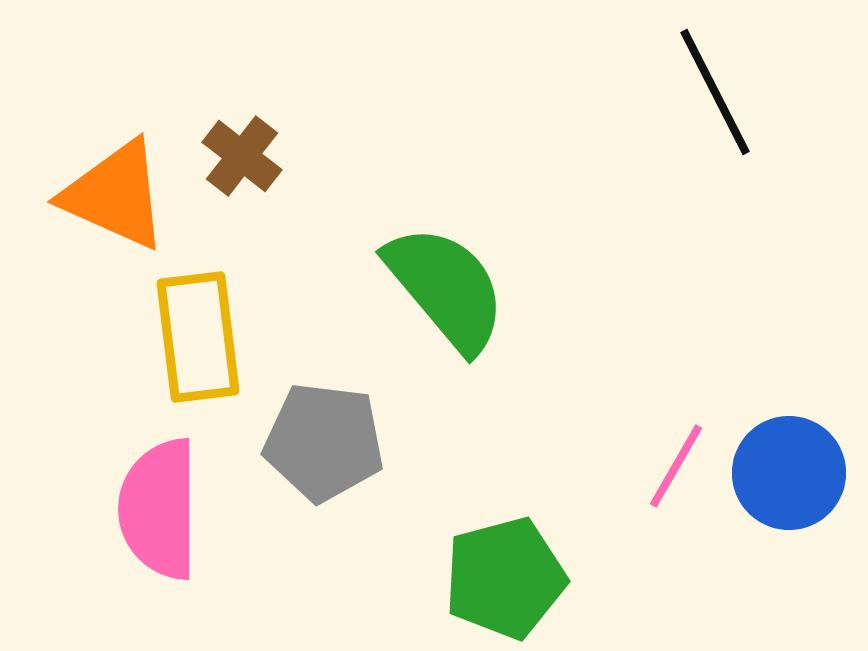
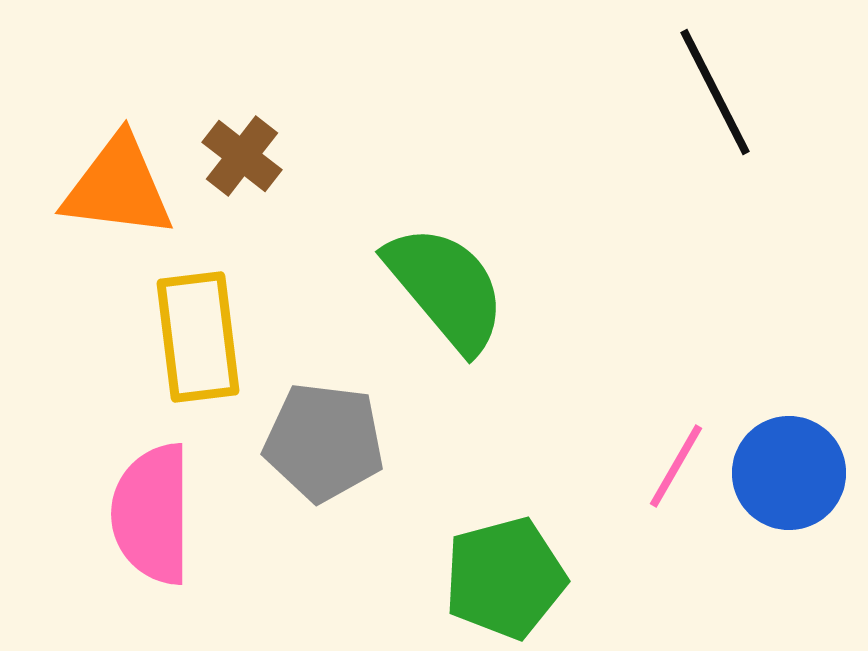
orange triangle: moved 3 px right, 8 px up; rotated 17 degrees counterclockwise
pink semicircle: moved 7 px left, 5 px down
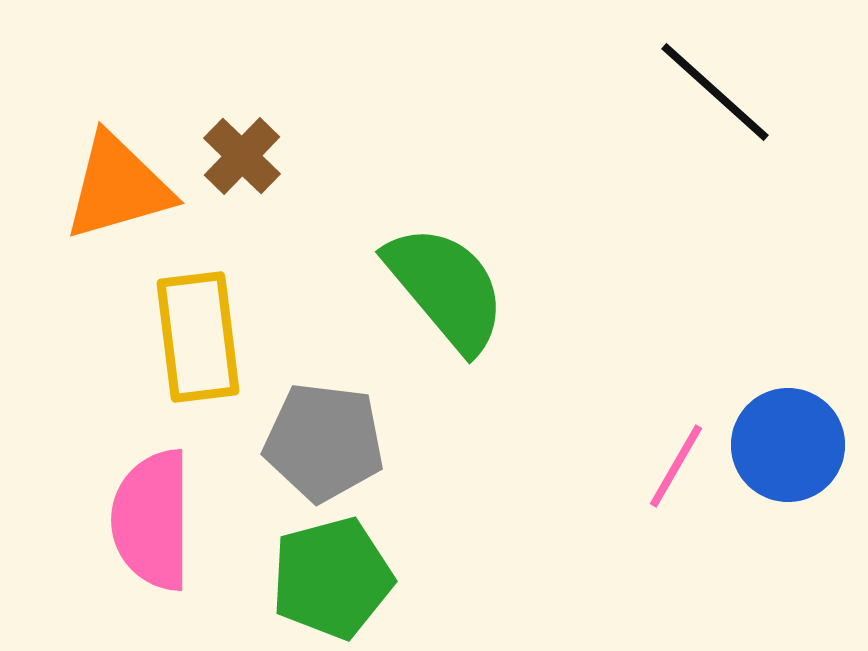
black line: rotated 21 degrees counterclockwise
brown cross: rotated 6 degrees clockwise
orange triangle: rotated 23 degrees counterclockwise
blue circle: moved 1 px left, 28 px up
pink semicircle: moved 6 px down
green pentagon: moved 173 px left
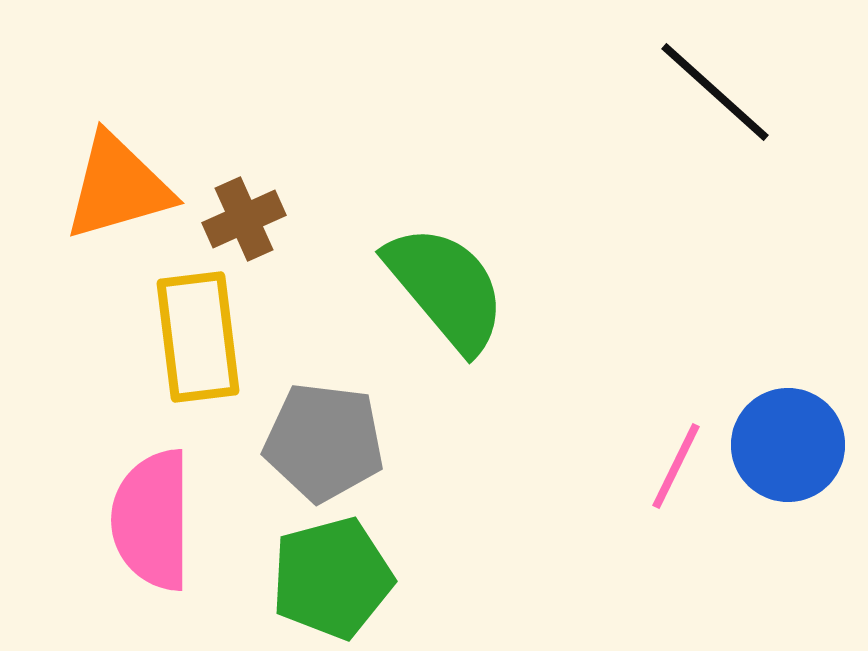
brown cross: moved 2 px right, 63 px down; rotated 22 degrees clockwise
pink line: rotated 4 degrees counterclockwise
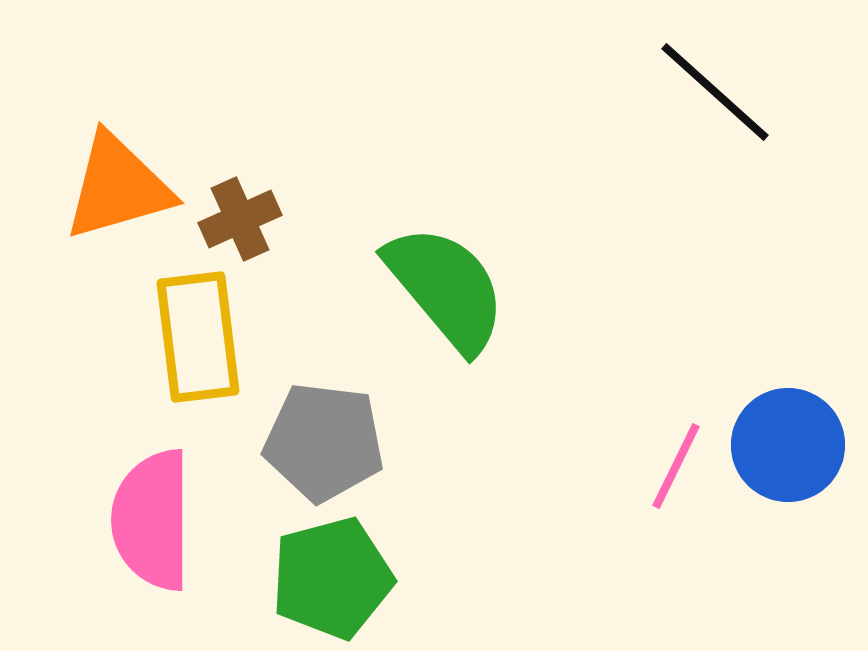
brown cross: moved 4 px left
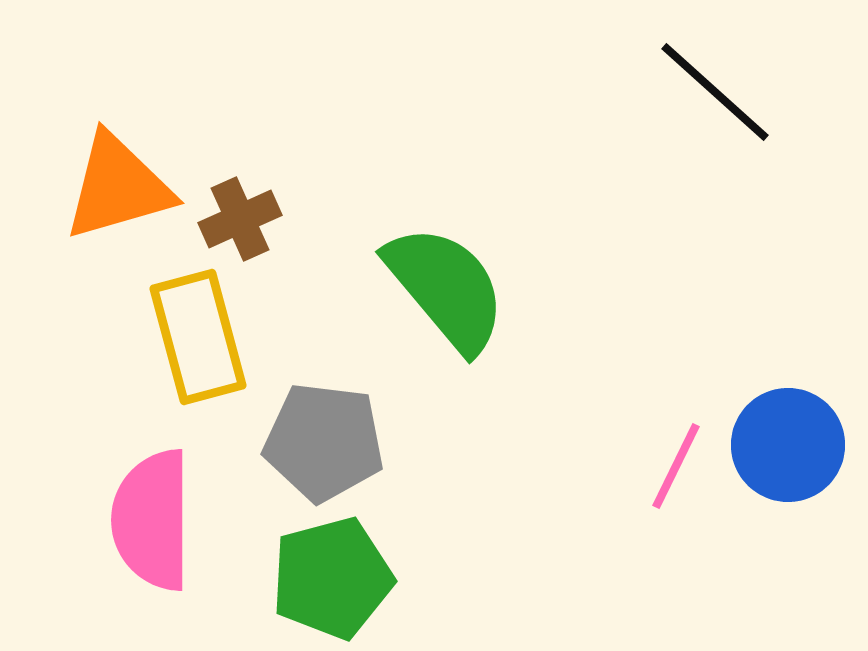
yellow rectangle: rotated 8 degrees counterclockwise
